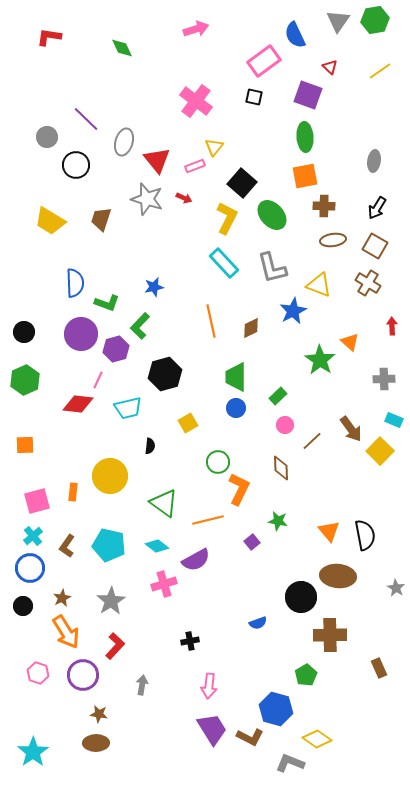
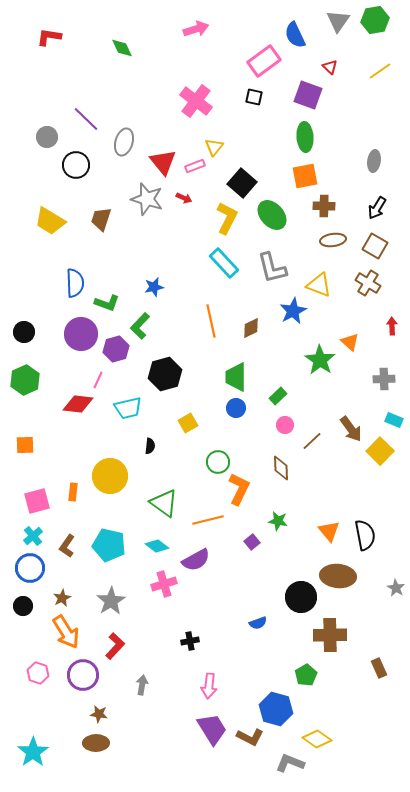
red triangle at (157, 160): moved 6 px right, 2 px down
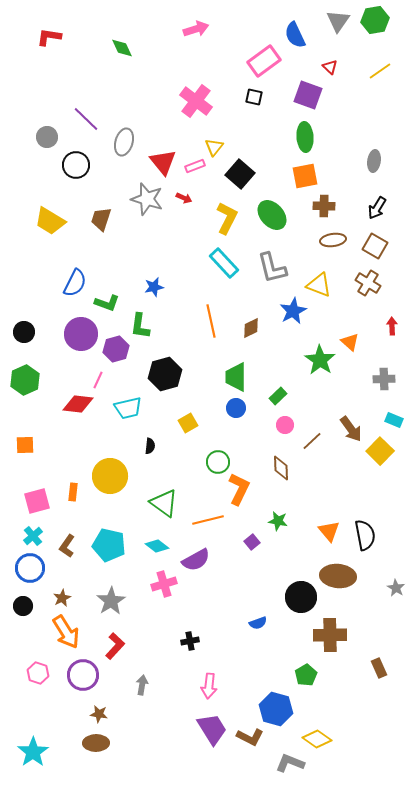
black square at (242, 183): moved 2 px left, 9 px up
blue semicircle at (75, 283): rotated 28 degrees clockwise
green L-shape at (140, 326): rotated 36 degrees counterclockwise
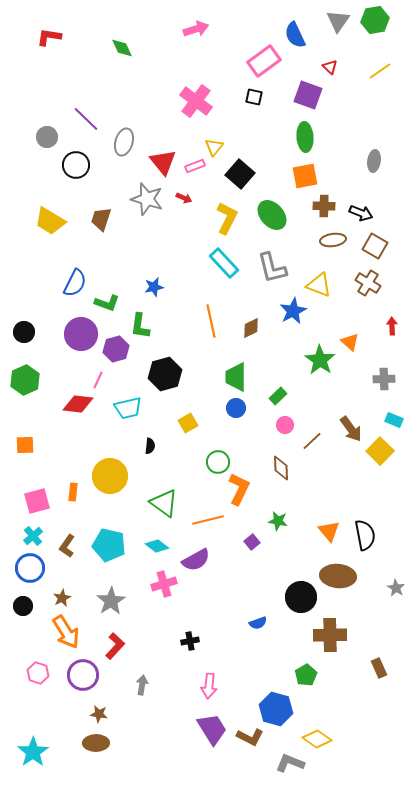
black arrow at (377, 208): moved 16 px left, 5 px down; rotated 100 degrees counterclockwise
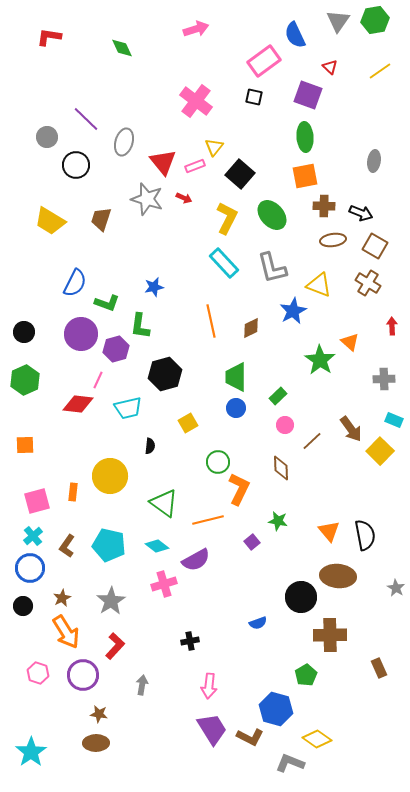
cyan star at (33, 752): moved 2 px left
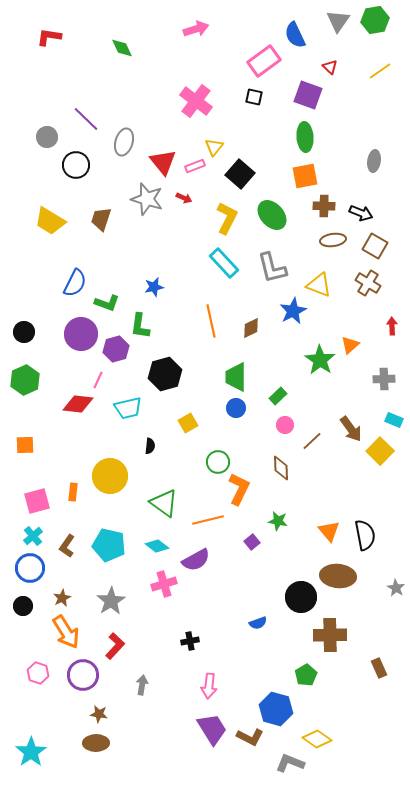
orange triangle at (350, 342): moved 3 px down; rotated 36 degrees clockwise
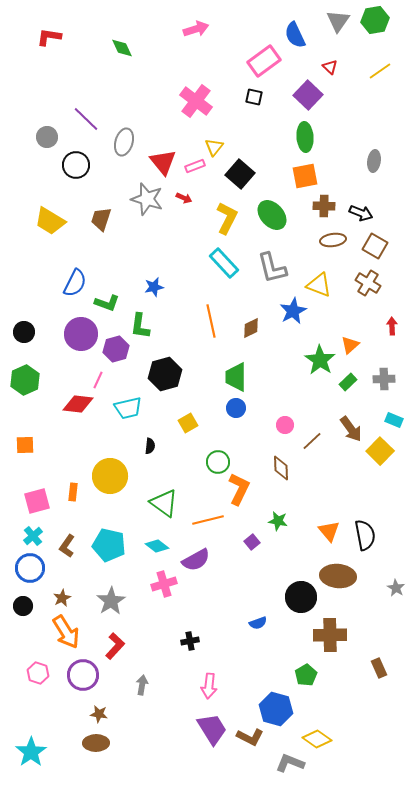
purple square at (308, 95): rotated 24 degrees clockwise
green rectangle at (278, 396): moved 70 px right, 14 px up
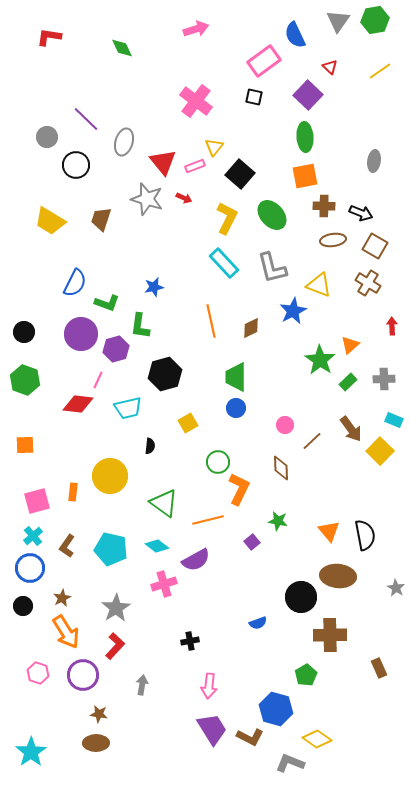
green hexagon at (25, 380): rotated 16 degrees counterclockwise
cyan pentagon at (109, 545): moved 2 px right, 4 px down
gray star at (111, 601): moved 5 px right, 7 px down
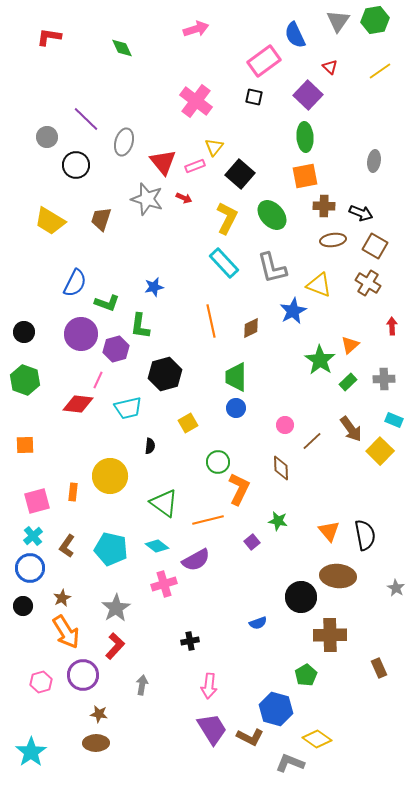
pink hexagon at (38, 673): moved 3 px right, 9 px down; rotated 25 degrees clockwise
